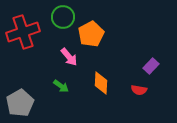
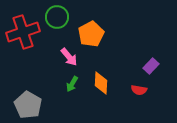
green circle: moved 6 px left
green arrow: moved 11 px right, 2 px up; rotated 84 degrees clockwise
gray pentagon: moved 8 px right, 2 px down; rotated 12 degrees counterclockwise
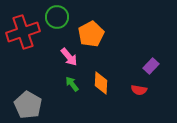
green arrow: rotated 112 degrees clockwise
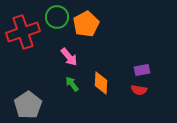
orange pentagon: moved 5 px left, 10 px up
purple rectangle: moved 9 px left, 4 px down; rotated 35 degrees clockwise
gray pentagon: rotated 8 degrees clockwise
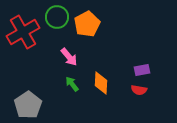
orange pentagon: moved 1 px right
red cross: rotated 12 degrees counterclockwise
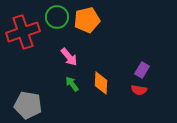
orange pentagon: moved 4 px up; rotated 15 degrees clockwise
red cross: rotated 12 degrees clockwise
purple rectangle: rotated 49 degrees counterclockwise
gray pentagon: rotated 28 degrees counterclockwise
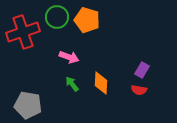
orange pentagon: rotated 30 degrees clockwise
pink arrow: rotated 30 degrees counterclockwise
